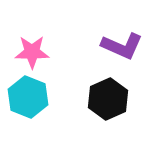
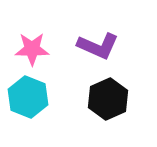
purple L-shape: moved 24 px left
pink star: moved 3 px up
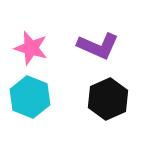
pink star: moved 1 px left, 1 px up; rotated 16 degrees clockwise
cyan hexagon: moved 2 px right
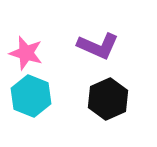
pink star: moved 5 px left, 5 px down
cyan hexagon: moved 1 px right, 1 px up
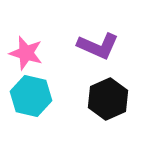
cyan hexagon: rotated 9 degrees counterclockwise
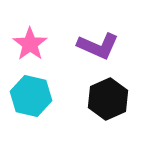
pink star: moved 4 px right, 9 px up; rotated 20 degrees clockwise
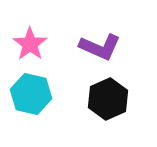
purple L-shape: moved 2 px right, 1 px down
cyan hexagon: moved 2 px up
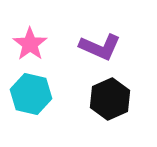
black hexagon: moved 2 px right
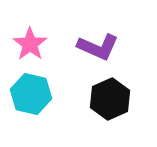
purple L-shape: moved 2 px left
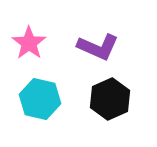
pink star: moved 1 px left, 1 px up
cyan hexagon: moved 9 px right, 5 px down
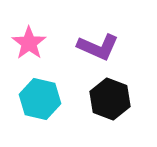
black hexagon: rotated 15 degrees counterclockwise
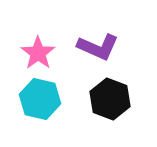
pink star: moved 9 px right, 10 px down
